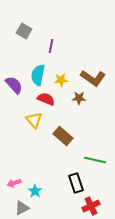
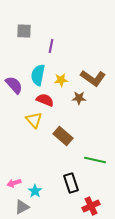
gray square: rotated 28 degrees counterclockwise
red semicircle: moved 1 px left, 1 px down
black rectangle: moved 5 px left
gray triangle: moved 1 px up
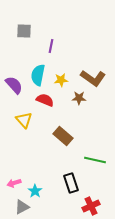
yellow triangle: moved 10 px left
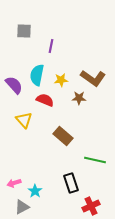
cyan semicircle: moved 1 px left
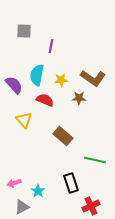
cyan star: moved 3 px right
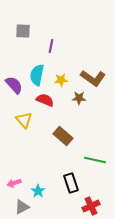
gray square: moved 1 px left
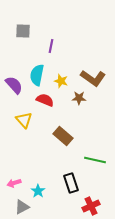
yellow star: moved 1 px down; rotated 24 degrees clockwise
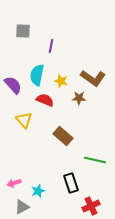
purple semicircle: moved 1 px left
cyan star: rotated 16 degrees clockwise
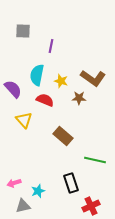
purple semicircle: moved 4 px down
gray triangle: moved 1 px right, 1 px up; rotated 14 degrees clockwise
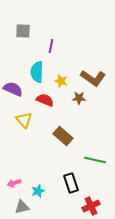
cyan semicircle: moved 3 px up; rotated 10 degrees counterclockwise
purple semicircle: rotated 24 degrees counterclockwise
gray triangle: moved 1 px left, 1 px down
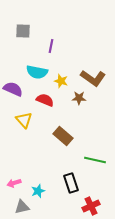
cyan semicircle: rotated 80 degrees counterclockwise
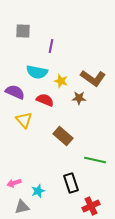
purple semicircle: moved 2 px right, 3 px down
